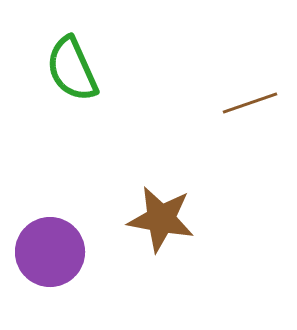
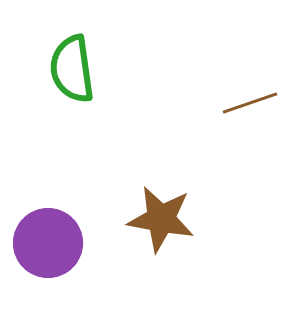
green semicircle: rotated 16 degrees clockwise
purple circle: moved 2 px left, 9 px up
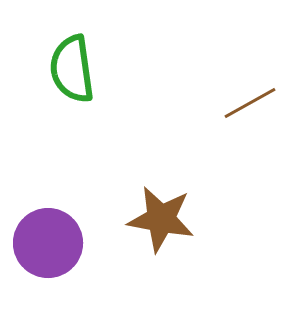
brown line: rotated 10 degrees counterclockwise
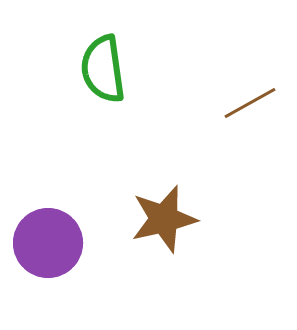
green semicircle: moved 31 px right
brown star: moved 3 px right; rotated 24 degrees counterclockwise
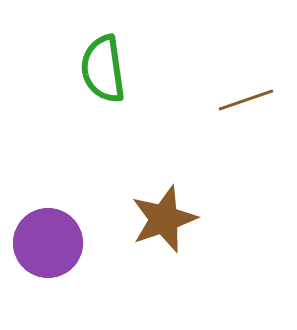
brown line: moved 4 px left, 3 px up; rotated 10 degrees clockwise
brown star: rotated 6 degrees counterclockwise
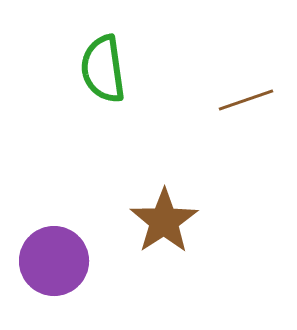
brown star: moved 2 px down; rotated 14 degrees counterclockwise
purple circle: moved 6 px right, 18 px down
